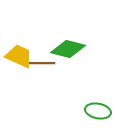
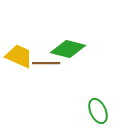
brown line: moved 5 px right
green ellipse: rotated 55 degrees clockwise
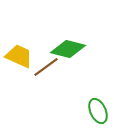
brown line: moved 4 px down; rotated 36 degrees counterclockwise
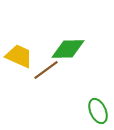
green diamond: rotated 16 degrees counterclockwise
brown line: moved 3 px down
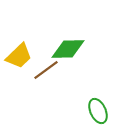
yellow trapezoid: rotated 112 degrees clockwise
